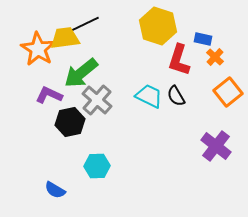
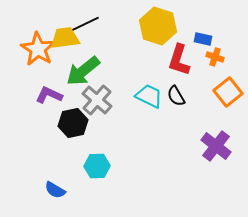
orange cross: rotated 24 degrees counterclockwise
green arrow: moved 2 px right, 2 px up
black hexagon: moved 3 px right, 1 px down
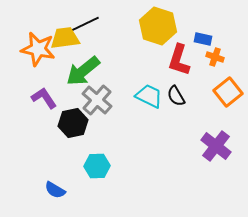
orange star: rotated 20 degrees counterclockwise
purple L-shape: moved 5 px left, 3 px down; rotated 32 degrees clockwise
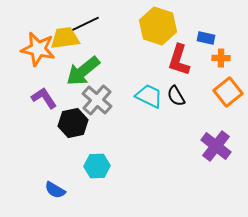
blue rectangle: moved 3 px right, 1 px up
orange cross: moved 6 px right, 1 px down; rotated 18 degrees counterclockwise
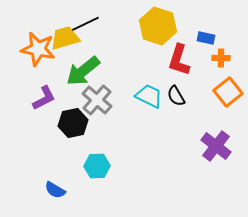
yellow trapezoid: rotated 8 degrees counterclockwise
purple L-shape: rotated 96 degrees clockwise
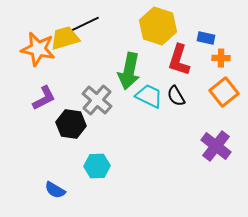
green arrow: moved 46 px right; rotated 39 degrees counterclockwise
orange square: moved 4 px left
black hexagon: moved 2 px left, 1 px down; rotated 20 degrees clockwise
